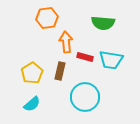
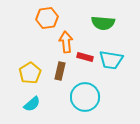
yellow pentagon: moved 2 px left
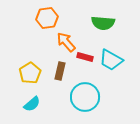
orange arrow: rotated 35 degrees counterclockwise
cyan trapezoid: rotated 20 degrees clockwise
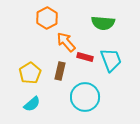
orange hexagon: rotated 20 degrees counterclockwise
cyan trapezoid: rotated 140 degrees counterclockwise
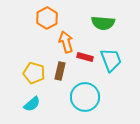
orange arrow: rotated 25 degrees clockwise
yellow pentagon: moved 4 px right; rotated 25 degrees counterclockwise
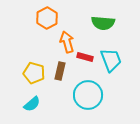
orange arrow: moved 1 px right
cyan circle: moved 3 px right, 2 px up
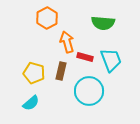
brown rectangle: moved 1 px right
cyan circle: moved 1 px right, 4 px up
cyan semicircle: moved 1 px left, 1 px up
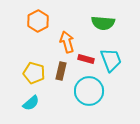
orange hexagon: moved 9 px left, 3 px down
red rectangle: moved 1 px right, 2 px down
